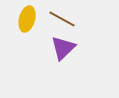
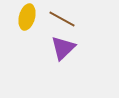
yellow ellipse: moved 2 px up
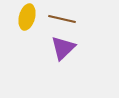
brown line: rotated 16 degrees counterclockwise
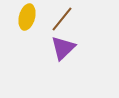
brown line: rotated 64 degrees counterclockwise
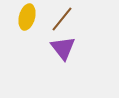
purple triangle: rotated 24 degrees counterclockwise
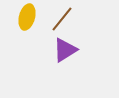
purple triangle: moved 2 px right, 2 px down; rotated 36 degrees clockwise
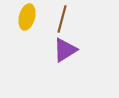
brown line: rotated 24 degrees counterclockwise
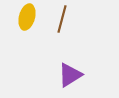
purple triangle: moved 5 px right, 25 px down
